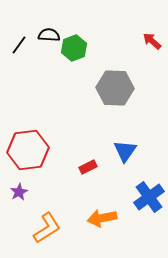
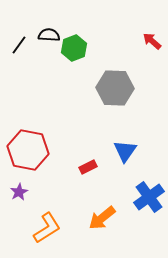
red hexagon: rotated 18 degrees clockwise
orange arrow: rotated 28 degrees counterclockwise
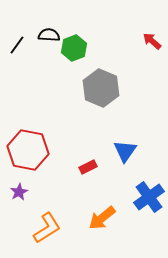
black line: moved 2 px left
gray hexagon: moved 14 px left; rotated 21 degrees clockwise
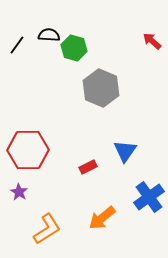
green hexagon: rotated 25 degrees counterclockwise
red hexagon: rotated 12 degrees counterclockwise
purple star: rotated 12 degrees counterclockwise
orange L-shape: moved 1 px down
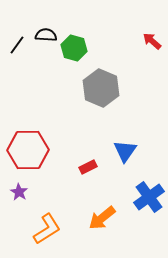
black semicircle: moved 3 px left
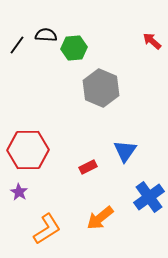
green hexagon: rotated 20 degrees counterclockwise
orange arrow: moved 2 px left
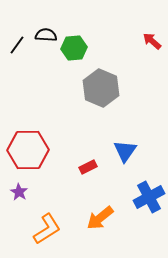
blue cross: rotated 8 degrees clockwise
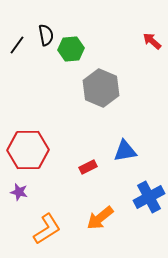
black semicircle: rotated 75 degrees clockwise
green hexagon: moved 3 px left, 1 px down
blue triangle: rotated 45 degrees clockwise
purple star: rotated 18 degrees counterclockwise
